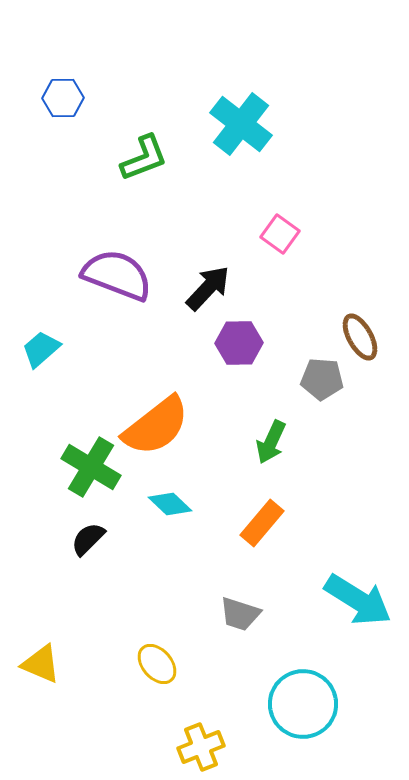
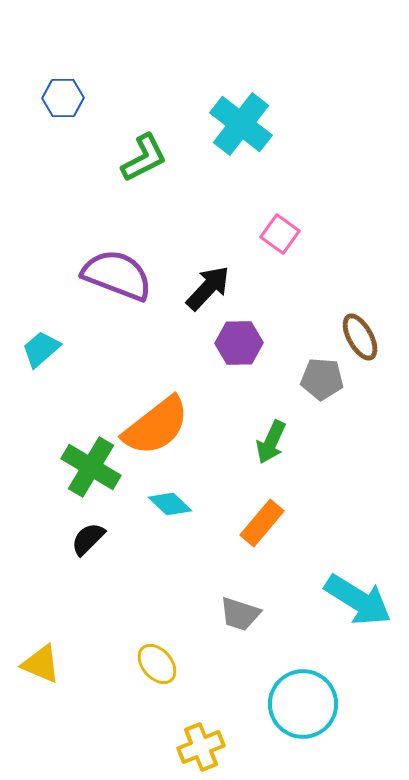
green L-shape: rotated 6 degrees counterclockwise
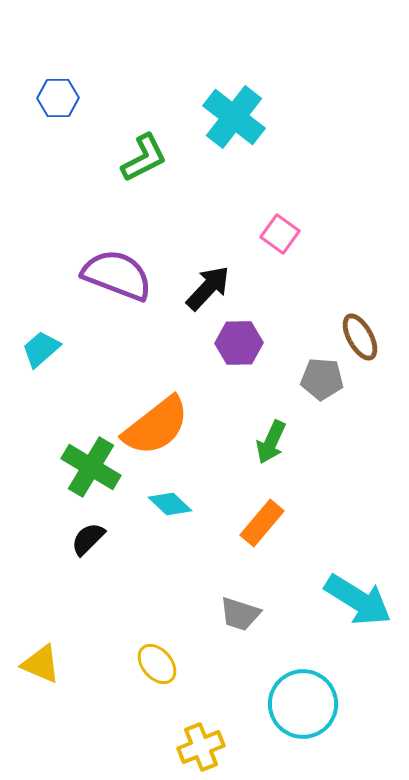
blue hexagon: moved 5 px left
cyan cross: moved 7 px left, 7 px up
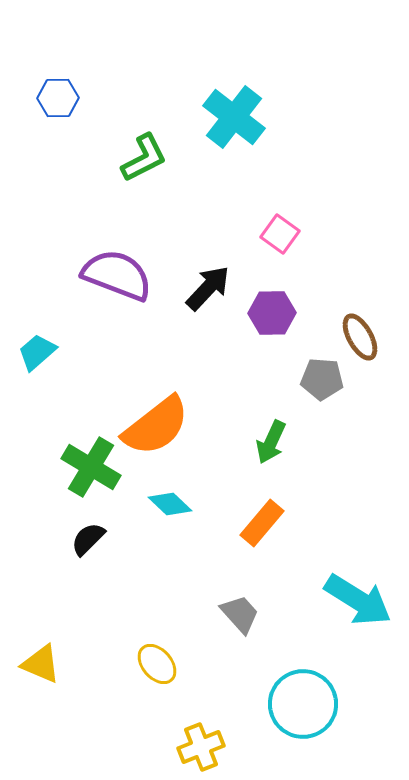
purple hexagon: moved 33 px right, 30 px up
cyan trapezoid: moved 4 px left, 3 px down
gray trapezoid: rotated 150 degrees counterclockwise
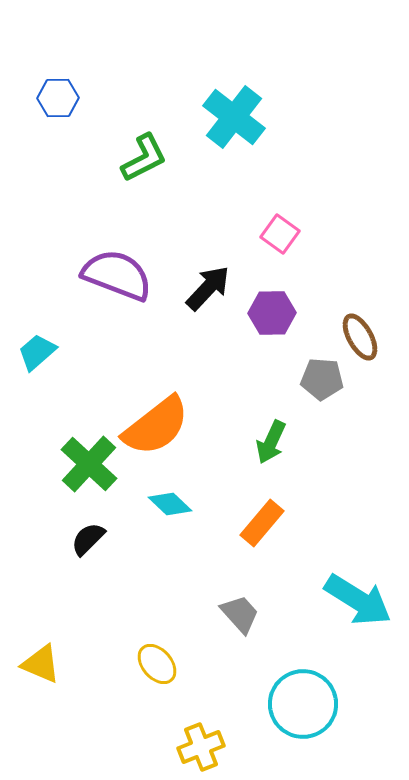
green cross: moved 2 px left, 3 px up; rotated 12 degrees clockwise
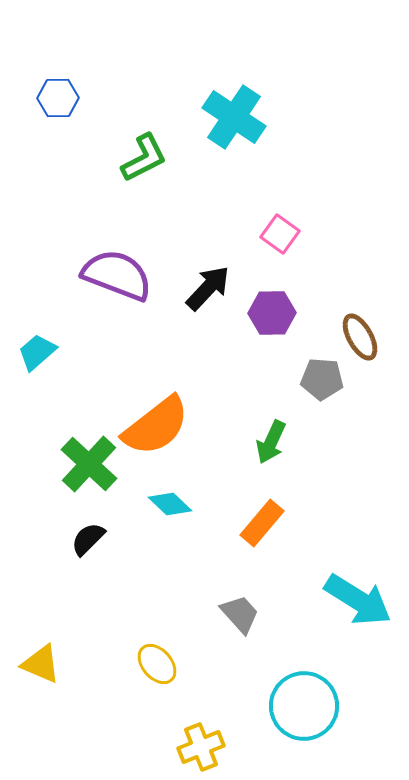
cyan cross: rotated 4 degrees counterclockwise
cyan circle: moved 1 px right, 2 px down
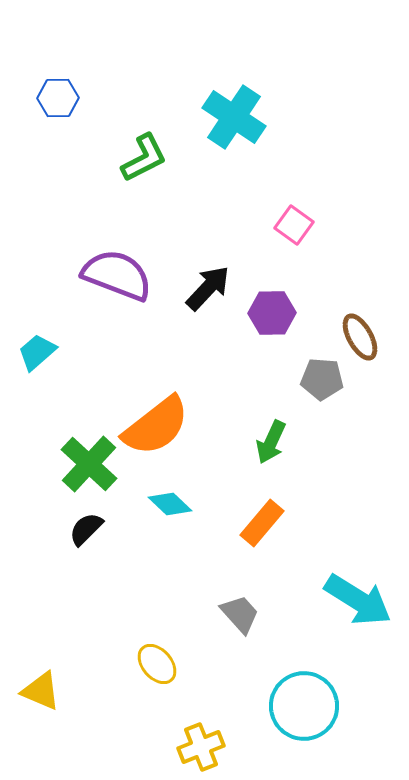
pink square: moved 14 px right, 9 px up
black semicircle: moved 2 px left, 10 px up
yellow triangle: moved 27 px down
